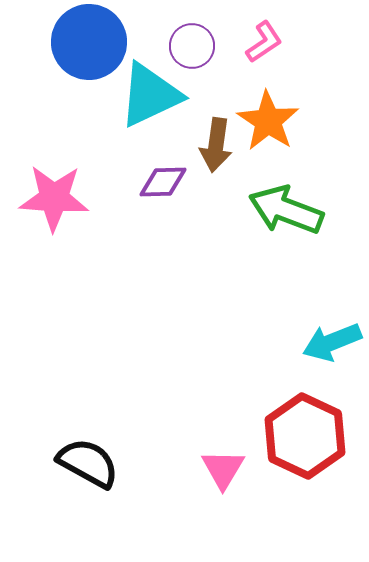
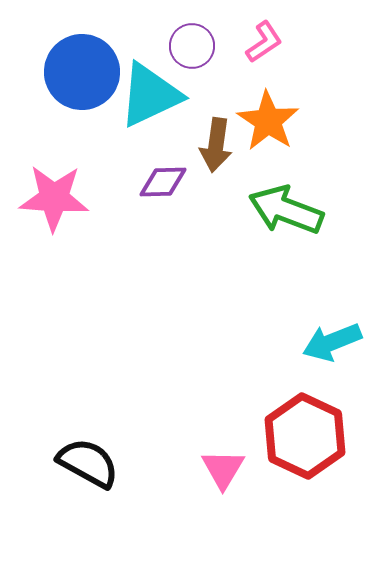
blue circle: moved 7 px left, 30 px down
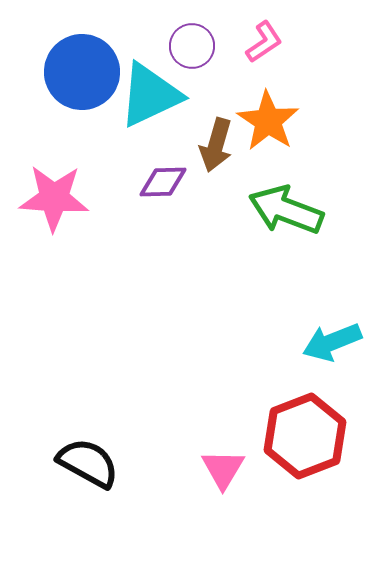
brown arrow: rotated 8 degrees clockwise
red hexagon: rotated 14 degrees clockwise
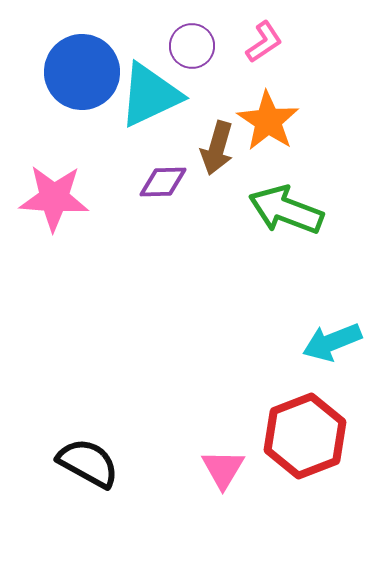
brown arrow: moved 1 px right, 3 px down
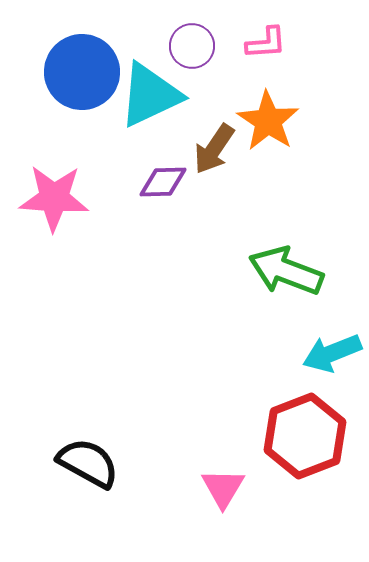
pink L-shape: moved 2 px right, 1 px down; rotated 30 degrees clockwise
brown arrow: moved 3 px left, 1 px down; rotated 18 degrees clockwise
green arrow: moved 61 px down
cyan arrow: moved 11 px down
pink triangle: moved 19 px down
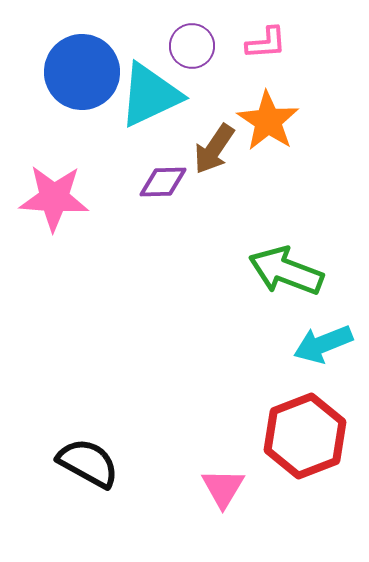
cyan arrow: moved 9 px left, 9 px up
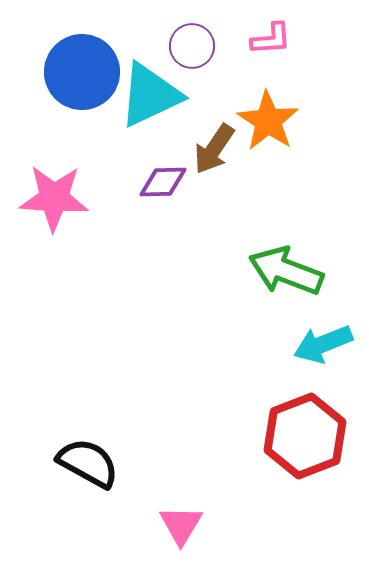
pink L-shape: moved 5 px right, 4 px up
pink triangle: moved 42 px left, 37 px down
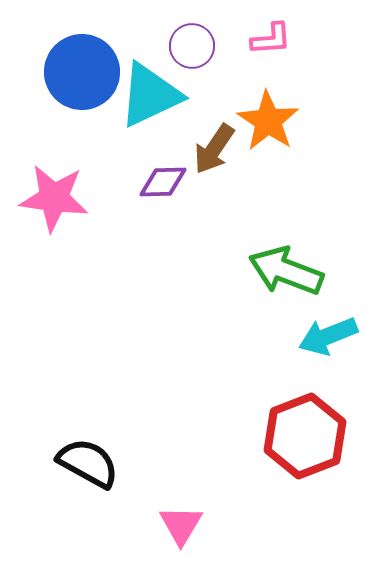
pink star: rotated 4 degrees clockwise
cyan arrow: moved 5 px right, 8 px up
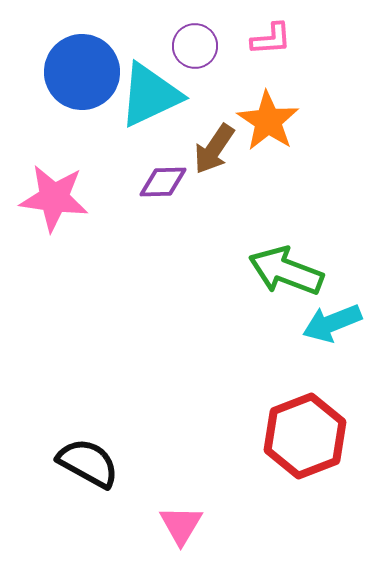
purple circle: moved 3 px right
cyan arrow: moved 4 px right, 13 px up
